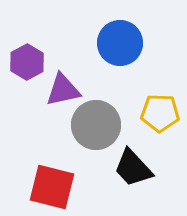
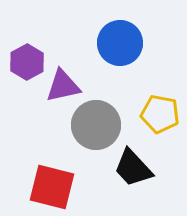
purple triangle: moved 4 px up
yellow pentagon: moved 1 px down; rotated 9 degrees clockwise
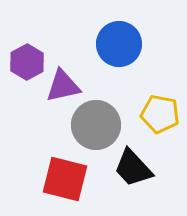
blue circle: moved 1 px left, 1 px down
red square: moved 13 px right, 8 px up
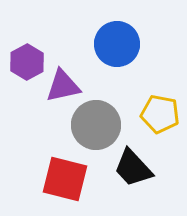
blue circle: moved 2 px left
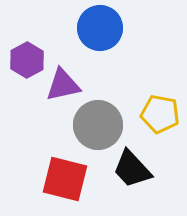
blue circle: moved 17 px left, 16 px up
purple hexagon: moved 2 px up
purple triangle: moved 1 px up
gray circle: moved 2 px right
black trapezoid: moved 1 px left, 1 px down
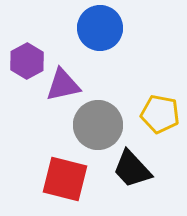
purple hexagon: moved 1 px down
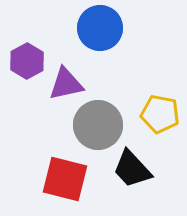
purple triangle: moved 3 px right, 1 px up
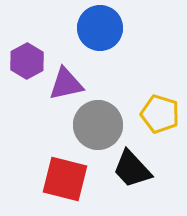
yellow pentagon: rotated 6 degrees clockwise
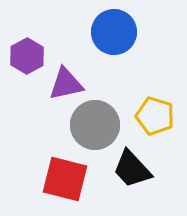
blue circle: moved 14 px right, 4 px down
purple hexagon: moved 5 px up
yellow pentagon: moved 5 px left, 2 px down
gray circle: moved 3 px left
